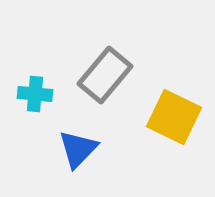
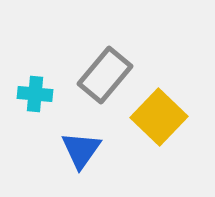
yellow square: moved 15 px left; rotated 18 degrees clockwise
blue triangle: moved 3 px right, 1 px down; rotated 9 degrees counterclockwise
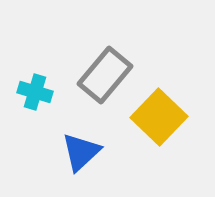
cyan cross: moved 2 px up; rotated 12 degrees clockwise
blue triangle: moved 2 px down; rotated 12 degrees clockwise
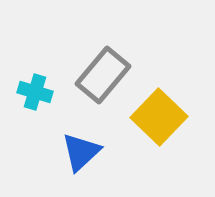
gray rectangle: moved 2 px left
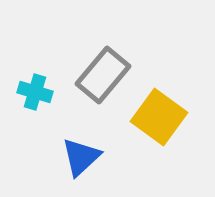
yellow square: rotated 8 degrees counterclockwise
blue triangle: moved 5 px down
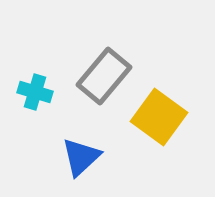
gray rectangle: moved 1 px right, 1 px down
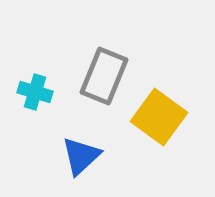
gray rectangle: rotated 18 degrees counterclockwise
blue triangle: moved 1 px up
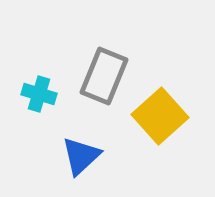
cyan cross: moved 4 px right, 2 px down
yellow square: moved 1 px right, 1 px up; rotated 12 degrees clockwise
